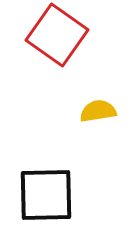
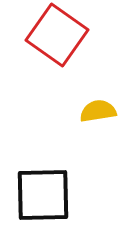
black square: moved 3 px left
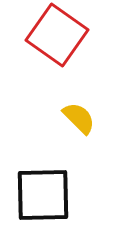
yellow semicircle: moved 19 px left, 7 px down; rotated 54 degrees clockwise
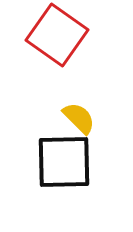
black square: moved 21 px right, 33 px up
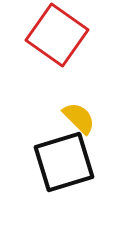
black square: rotated 16 degrees counterclockwise
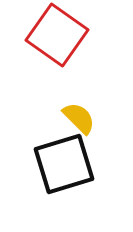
black square: moved 2 px down
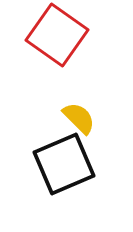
black square: rotated 6 degrees counterclockwise
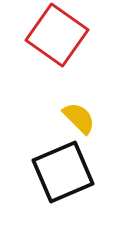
black square: moved 1 px left, 8 px down
